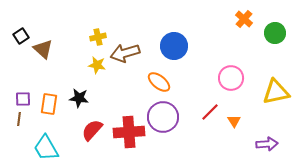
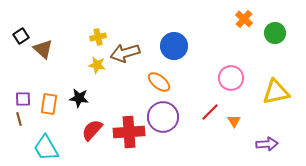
brown line: rotated 24 degrees counterclockwise
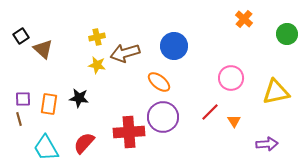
green circle: moved 12 px right, 1 px down
yellow cross: moved 1 px left
red semicircle: moved 8 px left, 13 px down
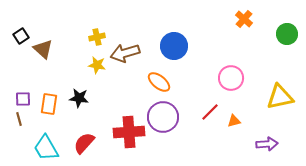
yellow triangle: moved 4 px right, 5 px down
orange triangle: rotated 48 degrees clockwise
